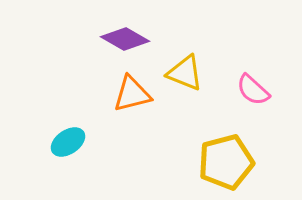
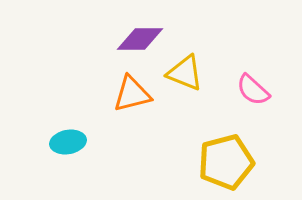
purple diamond: moved 15 px right; rotated 30 degrees counterclockwise
cyan ellipse: rotated 24 degrees clockwise
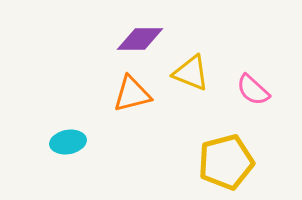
yellow triangle: moved 6 px right
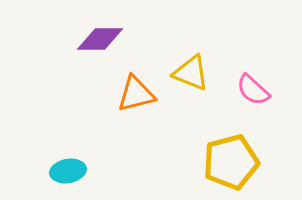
purple diamond: moved 40 px left
orange triangle: moved 4 px right
cyan ellipse: moved 29 px down
yellow pentagon: moved 5 px right
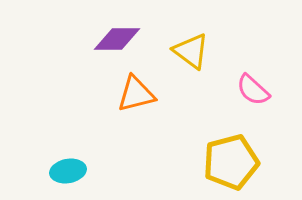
purple diamond: moved 17 px right
yellow triangle: moved 22 px up; rotated 15 degrees clockwise
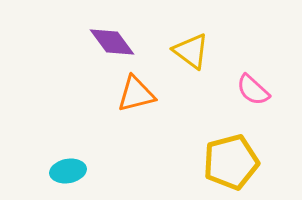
purple diamond: moved 5 px left, 3 px down; rotated 54 degrees clockwise
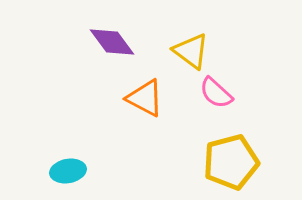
pink semicircle: moved 37 px left, 3 px down
orange triangle: moved 9 px right, 4 px down; rotated 42 degrees clockwise
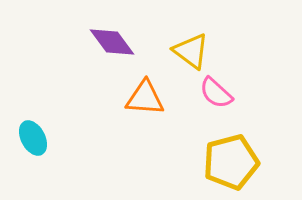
orange triangle: rotated 24 degrees counterclockwise
cyan ellipse: moved 35 px left, 33 px up; rotated 72 degrees clockwise
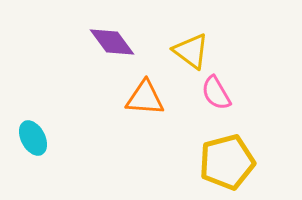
pink semicircle: rotated 18 degrees clockwise
yellow pentagon: moved 4 px left
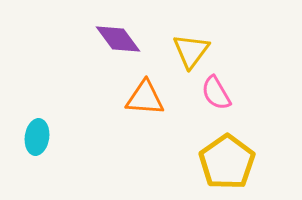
purple diamond: moved 6 px right, 3 px up
yellow triangle: rotated 30 degrees clockwise
cyan ellipse: moved 4 px right, 1 px up; rotated 36 degrees clockwise
yellow pentagon: rotated 20 degrees counterclockwise
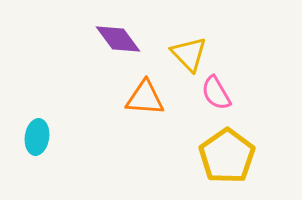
yellow triangle: moved 2 px left, 3 px down; rotated 21 degrees counterclockwise
yellow pentagon: moved 6 px up
